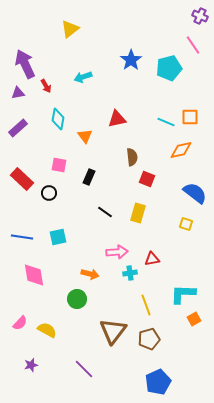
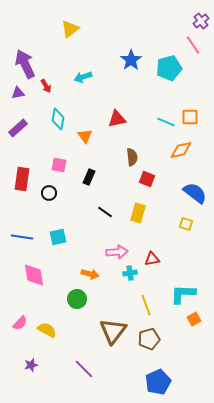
purple cross at (200, 16): moved 1 px right, 5 px down; rotated 28 degrees clockwise
red rectangle at (22, 179): rotated 55 degrees clockwise
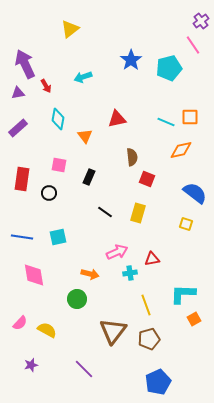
pink arrow at (117, 252): rotated 20 degrees counterclockwise
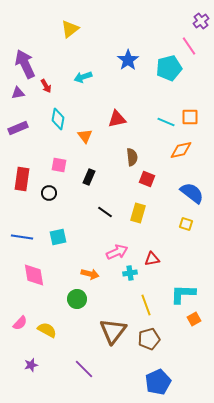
pink line at (193, 45): moved 4 px left, 1 px down
blue star at (131, 60): moved 3 px left
purple rectangle at (18, 128): rotated 18 degrees clockwise
blue semicircle at (195, 193): moved 3 px left
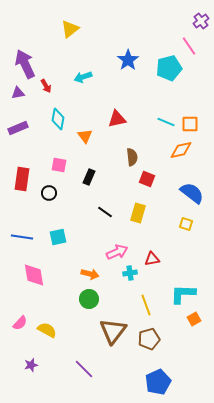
orange square at (190, 117): moved 7 px down
green circle at (77, 299): moved 12 px right
